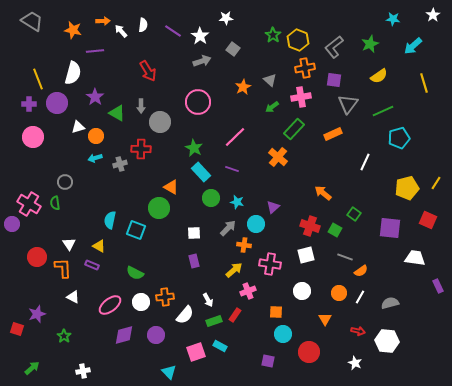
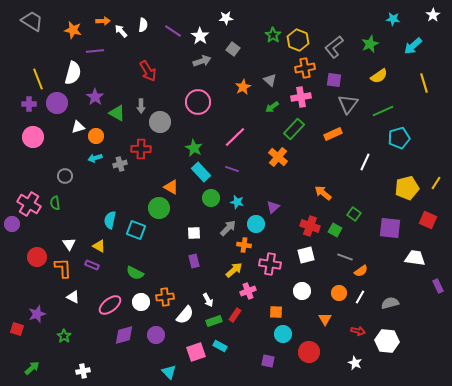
gray circle at (65, 182): moved 6 px up
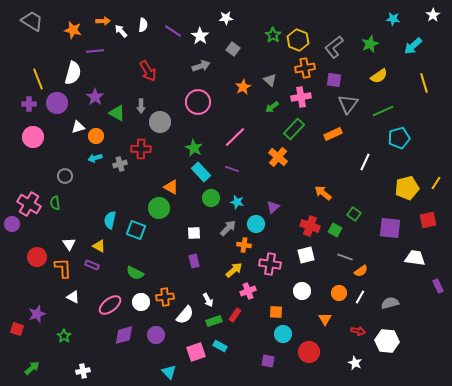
gray arrow at (202, 61): moved 1 px left, 5 px down
red square at (428, 220): rotated 36 degrees counterclockwise
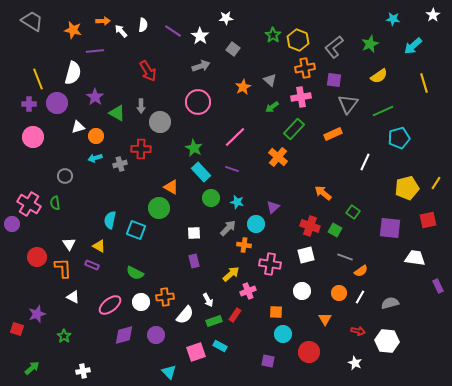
green square at (354, 214): moved 1 px left, 2 px up
yellow arrow at (234, 270): moved 3 px left, 4 px down
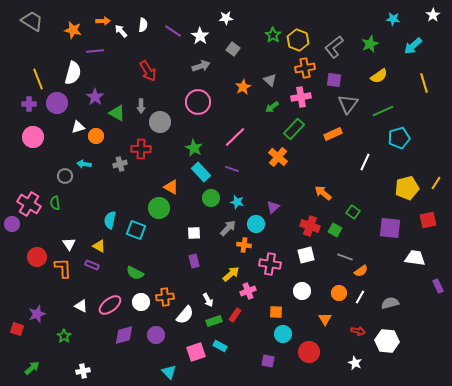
cyan arrow at (95, 158): moved 11 px left, 6 px down; rotated 24 degrees clockwise
white triangle at (73, 297): moved 8 px right, 9 px down
